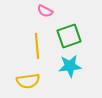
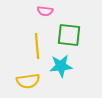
pink semicircle: rotated 21 degrees counterclockwise
green square: moved 1 px up; rotated 25 degrees clockwise
cyan star: moved 9 px left
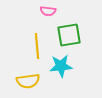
pink semicircle: moved 3 px right
green square: rotated 15 degrees counterclockwise
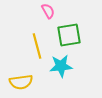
pink semicircle: rotated 126 degrees counterclockwise
yellow line: rotated 10 degrees counterclockwise
yellow semicircle: moved 7 px left, 1 px down
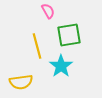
cyan star: rotated 30 degrees counterclockwise
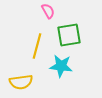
yellow line: rotated 30 degrees clockwise
cyan star: rotated 30 degrees counterclockwise
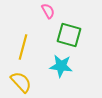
green square: rotated 25 degrees clockwise
yellow line: moved 14 px left, 1 px down
yellow semicircle: rotated 125 degrees counterclockwise
